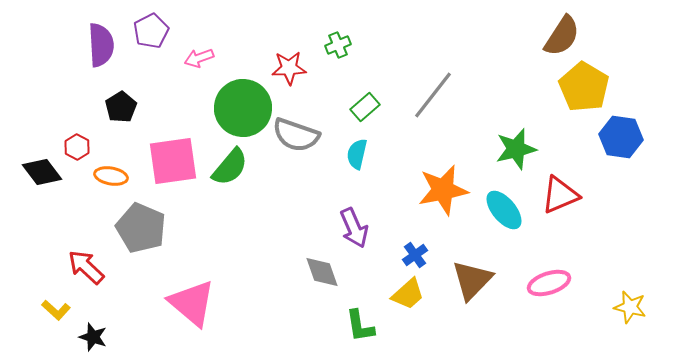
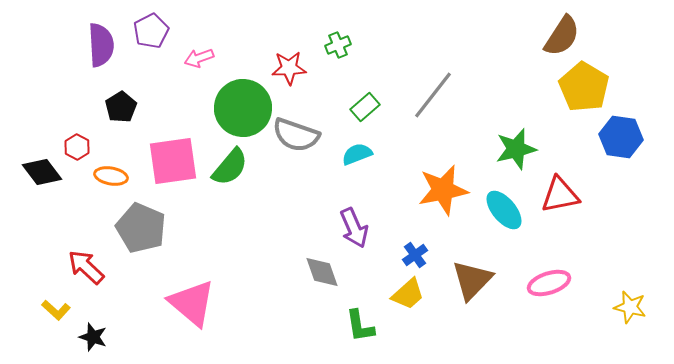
cyan semicircle: rotated 56 degrees clockwise
red triangle: rotated 12 degrees clockwise
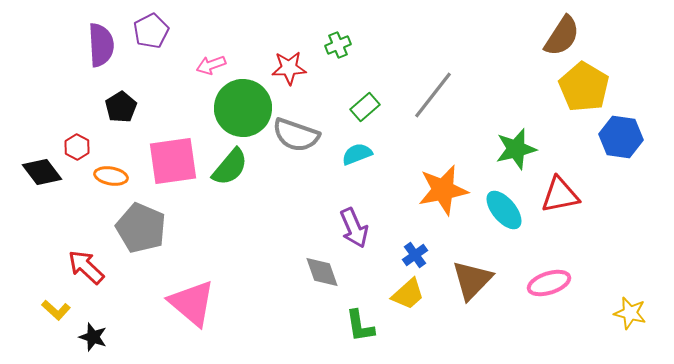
pink arrow: moved 12 px right, 7 px down
yellow star: moved 6 px down
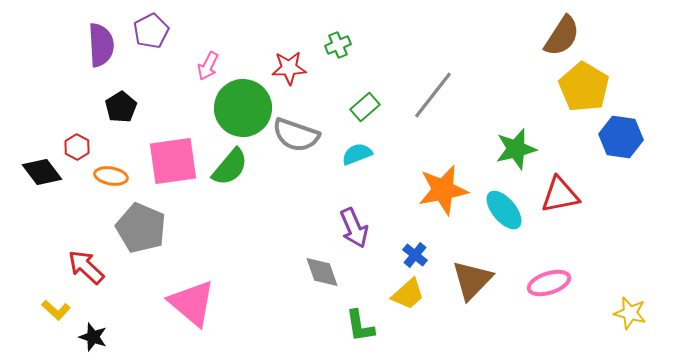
pink arrow: moved 3 px left, 1 px down; rotated 44 degrees counterclockwise
blue cross: rotated 15 degrees counterclockwise
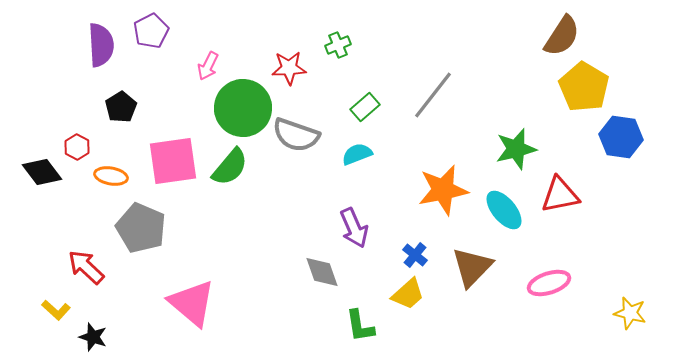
brown triangle: moved 13 px up
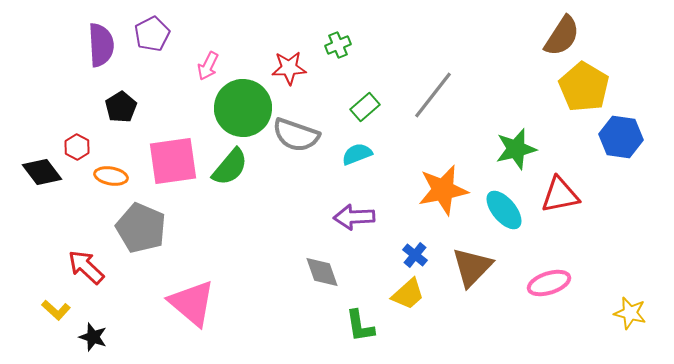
purple pentagon: moved 1 px right, 3 px down
purple arrow: moved 11 px up; rotated 111 degrees clockwise
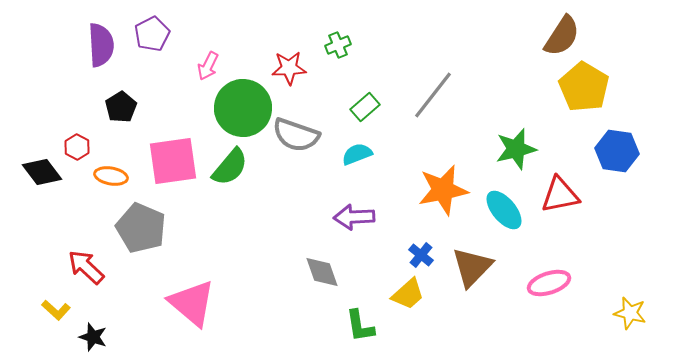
blue hexagon: moved 4 px left, 14 px down
blue cross: moved 6 px right
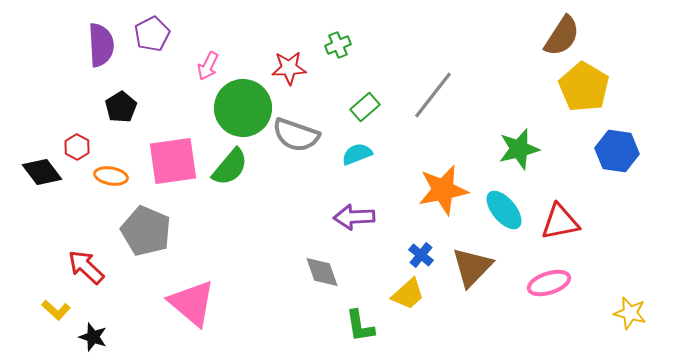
green star: moved 3 px right
red triangle: moved 27 px down
gray pentagon: moved 5 px right, 3 px down
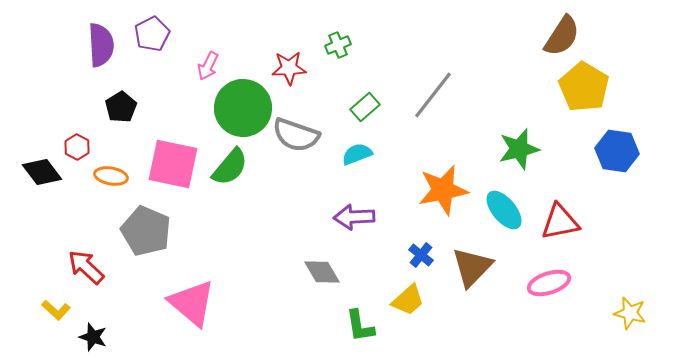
pink square: moved 3 px down; rotated 20 degrees clockwise
gray diamond: rotated 12 degrees counterclockwise
yellow trapezoid: moved 6 px down
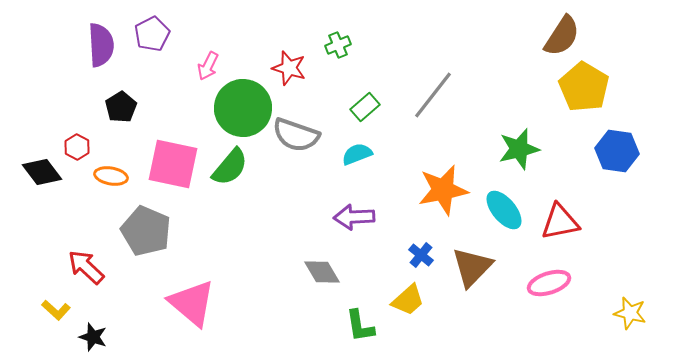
red star: rotated 20 degrees clockwise
